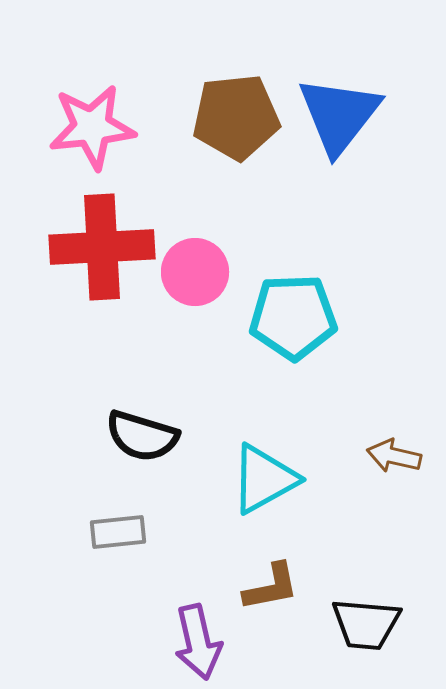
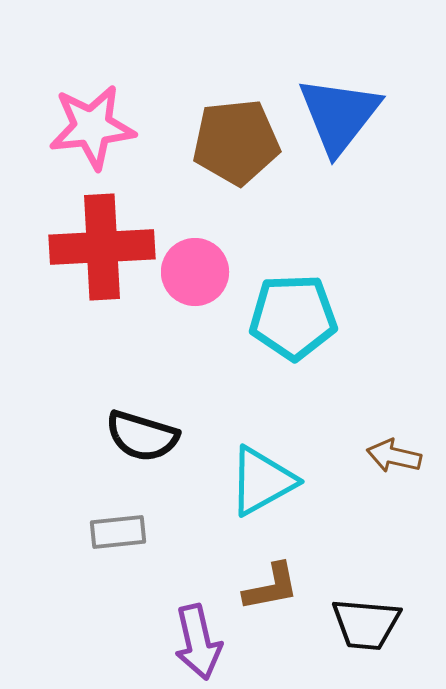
brown pentagon: moved 25 px down
cyan triangle: moved 2 px left, 2 px down
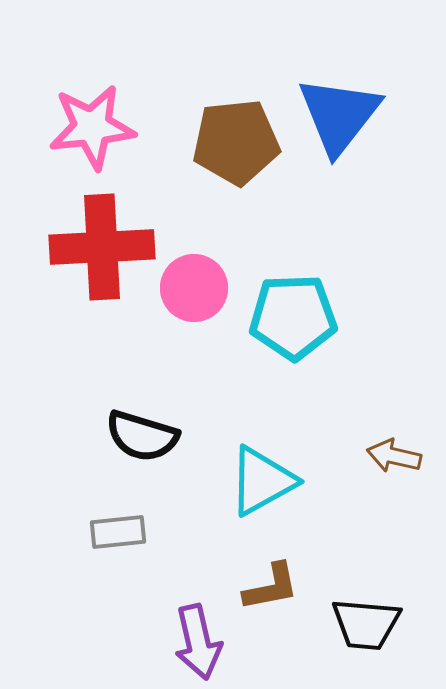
pink circle: moved 1 px left, 16 px down
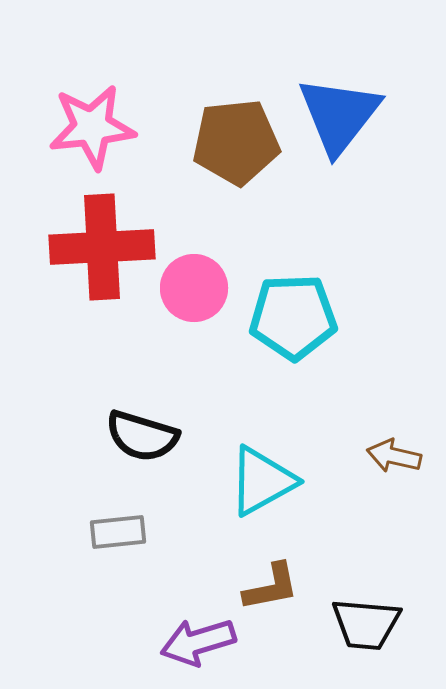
purple arrow: rotated 86 degrees clockwise
